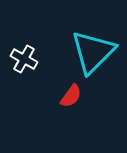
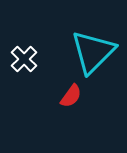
white cross: rotated 16 degrees clockwise
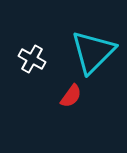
white cross: moved 8 px right; rotated 16 degrees counterclockwise
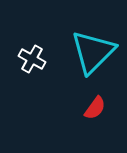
red semicircle: moved 24 px right, 12 px down
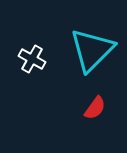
cyan triangle: moved 1 px left, 2 px up
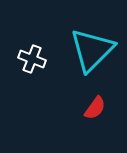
white cross: rotated 8 degrees counterclockwise
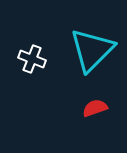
red semicircle: rotated 145 degrees counterclockwise
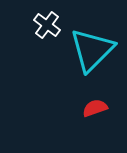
white cross: moved 15 px right, 34 px up; rotated 16 degrees clockwise
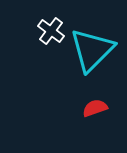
white cross: moved 4 px right, 6 px down
